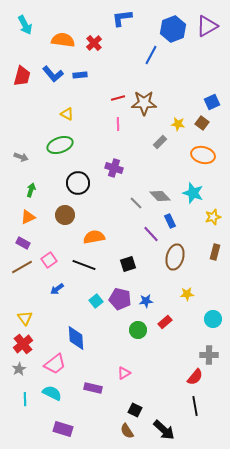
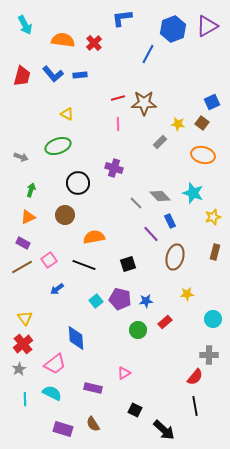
blue line at (151, 55): moved 3 px left, 1 px up
green ellipse at (60, 145): moved 2 px left, 1 px down
brown semicircle at (127, 431): moved 34 px left, 7 px up
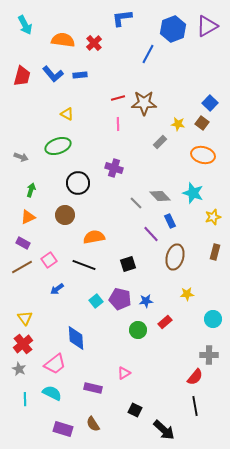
blue square at (212, 102): moved 2 px left, 1 px down; rotated 21 degrees counterclockwise
gray star at (19, 369): rotated 16 degrees counterclockwise
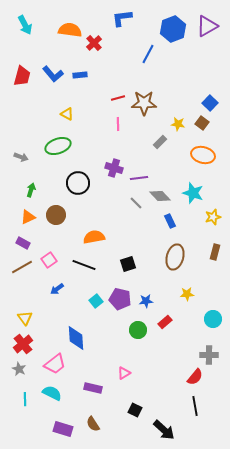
orange semicircle at (63, 40): moved 7 px right, 10 px up
brown circle at (65, 215): moved 9 px left
purple line at (151, 234): moved 12 px left, 56 px up; rotated 54 degrees counterclockwise
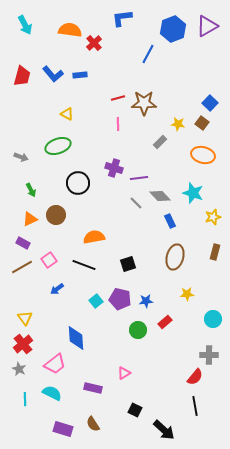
green arrow at (31, 190): rotated 136 degrees clockwise
orange triangle at (28, 217): moved 2 px right, 2 px down
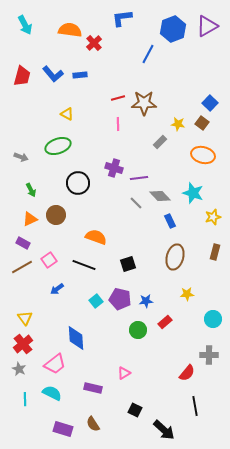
orange semicircle at (94, 237): moved 2 px right; rotated 30 degrees clockwise
red semicircle at (195, 377): moved 8 px left, 4 px up
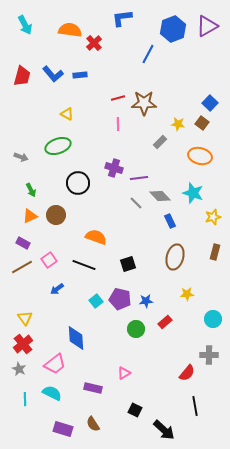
orange ellipse at (203, 155): moved 3 px left, 1 px down
orange triangle at (30, 219): moved 3 px up
green circle at (138, 330): moved 2 px left, 1 px up
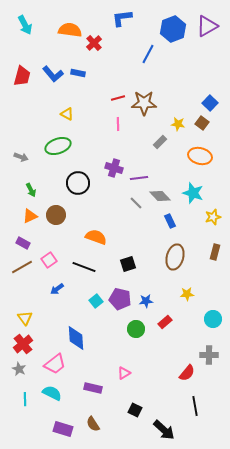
blue rectangle at (80, 75): moved 2 px left, 2 px up; rotated 16 degrees clockwise
black line at (84, 265): moved 2 px down
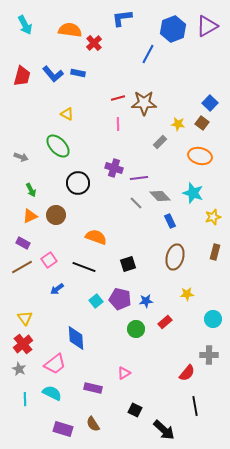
green ellipse at (58, 146): rotated 65 degrees clockwise
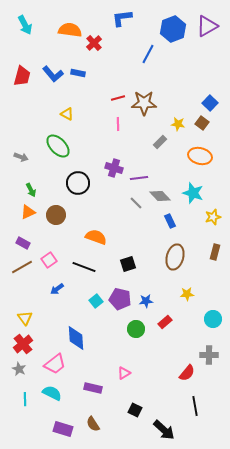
orange triangle at (30, 216): moved 2 px left, 4 px up
